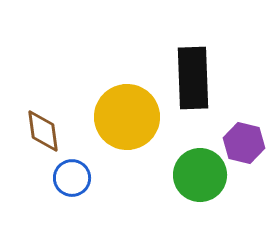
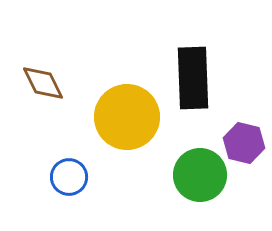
brown diamond: moved 48 px up; rotated 18 degrees counterclockwise
blue circle: moved 3 px left, 1 px up
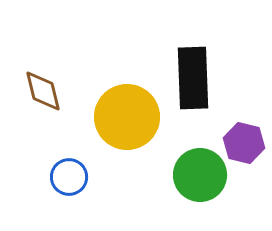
brown diamond: moved 8 px down; rotated 12 degrees clockwise
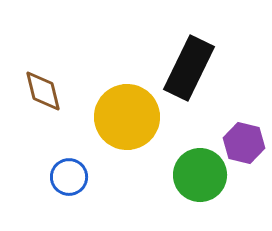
black rectangle: moved 4 px left, 10 px up; rotated 28 degrees clockwise
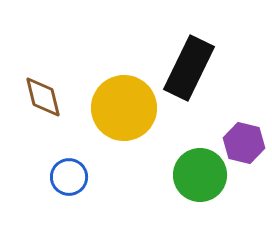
brown diamond: moved 6 px down
yellow circle: moved 3 px left, 9 px up
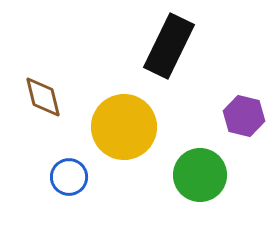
black rectangle: moved 20 px left, 22 px up
yellow circle: moved 19 px down
purple hexagon: moved 27 px up
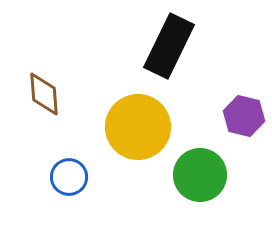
brown diamond: moved 1 px right, 3 px up; rotated 9 degrees clockwise
yellow circle: moved 14 px right
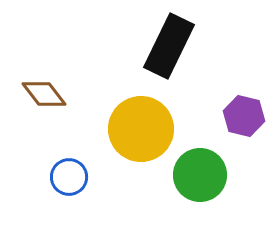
brown diamond: rotated 33 degrees counterclockwise
yellow circle: moved 3 px right, 2 px down
